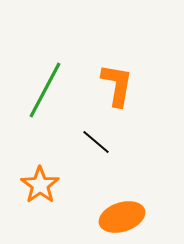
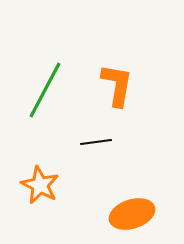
black line: rotated 48 degrees counterclockwise
orange star: rotated 9 degrees counterclockwise
orange ellipse: moved 10 px right, 3 px up
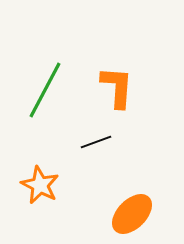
orange L-shape: moved 2 px down; rotated 6 degrees counterclockwise
black line: rotated 12 degrees counterclockwise
orange ellipse: rotated 27 degrees counterclockwise
